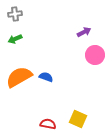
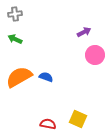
green arrow: rotated 48 degrees clockwise
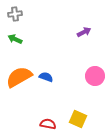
pink circle: moved 21 px down
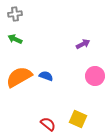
purple arrow: moved 1 px left, 12 px down
blue semicircle: moved 1 px up
red semicircle: rotated 28 degrees clockwise
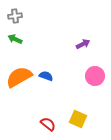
gray cross: moved 2 px down
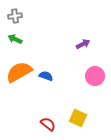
orange semicircle: moved 5 px up
yellow square: moved 1 px up
